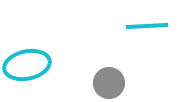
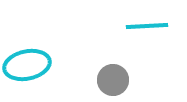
gray circle: moved 4 px right, 3 px up
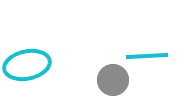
cyan line: moved 30 px down
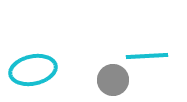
cyan ellipse: moved 6 px right, 5 px down
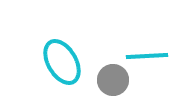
cyan ellipse: moved 29 px right, 8 px up; rotated 72 degrees clockwise
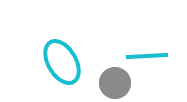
gray circle: moved 2 px right, 3 px down
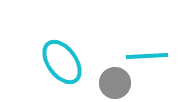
cyan ellipse: rotated 6 degrees counterclockwise
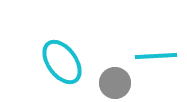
cyan line: moved 9 px right
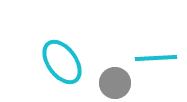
cyan line: moved 2 px down
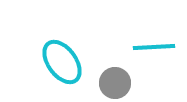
cyan line: moved 2 px left, 11 px up
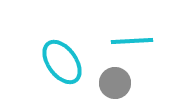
cyan line: moved 22 px left, 6 px up
